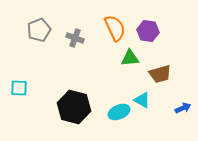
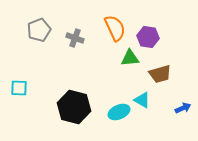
purple hexagon: moved 6 px down
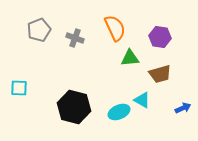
purple hexagon: moved 12 px right
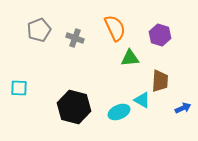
purple hexagon: moved 2 px up; rotated 10 degrees clockwise
brown trapezoid: moved 7 px down; rotated 70 degrees counterclockwise
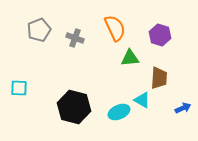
brown trapezoid: moved 1 px left, 3 px up
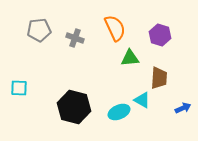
gray pentagon: rotated 15 degrees clockwise
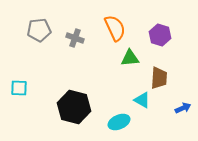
cyan ellipse: moved 10 px down
